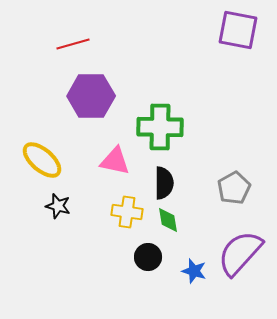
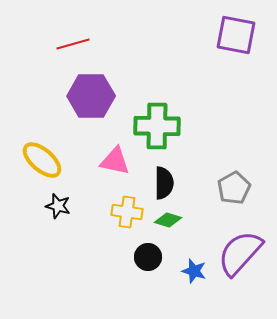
purple square: moved 2 px left, 5 px down
green cross: moved 3 px left, 1 px up
green diamond: rotated 64 degrees counterclockwise
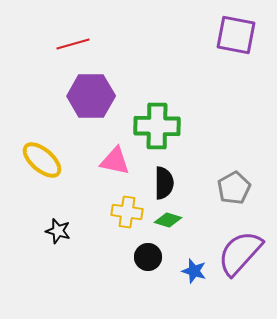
black star: moved 25 px down
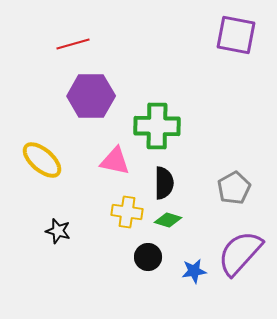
blue star: rotated 25 degrees counterclockwise
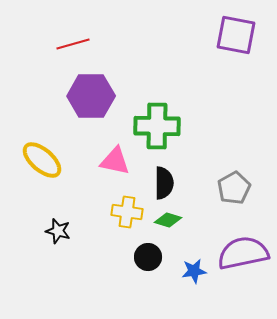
purple semicircle: moved 3 px right; rotated 36 degrees clockwise
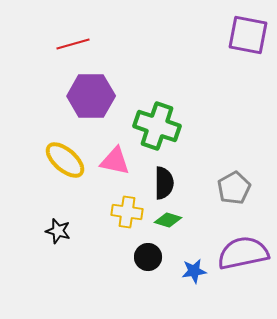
purple square: moved 12 px right
green cross: rotated 18 degrees clockwise
yellow ellipse: moved 23 px right
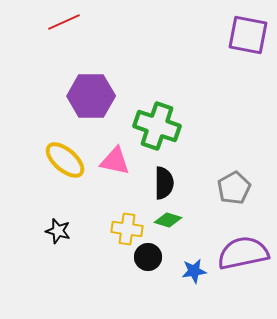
red line: moved 9 px left, 22 px up; rotated 8 degrees counterclockwise
yellow cross: moved 17 px down
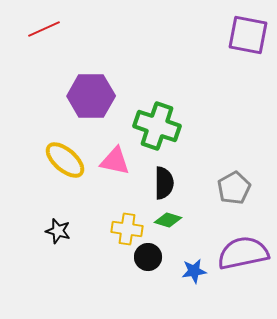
red line: moved 20 px left, 7 px down
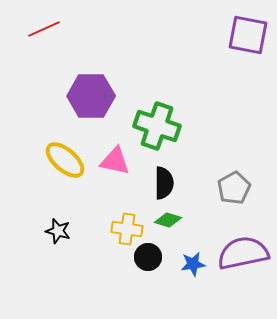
blue star: moved 1 px left, 7 px up
